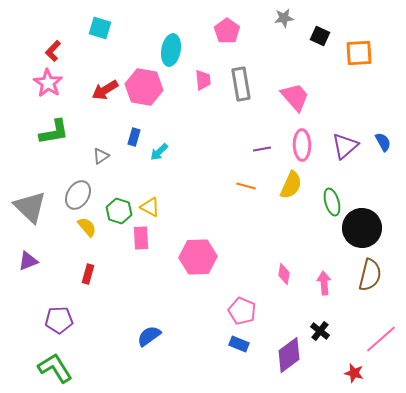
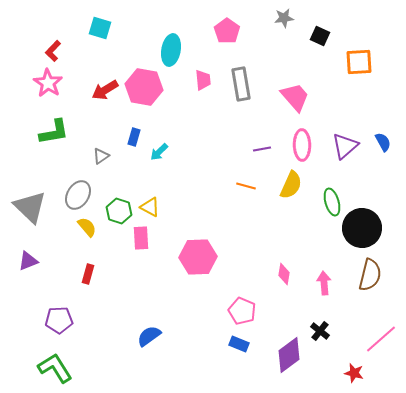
orange square at (359, 53): moved 9 px down
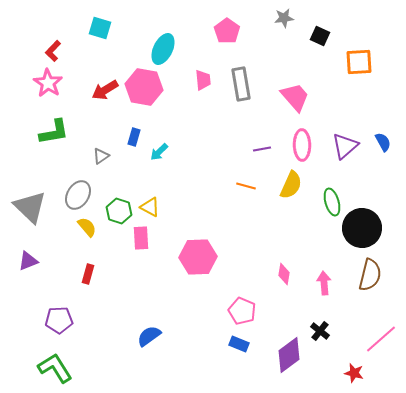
cyan ellipse at (171, 50): moved 8 px left, 1 px up; rotated 16 degrees clockwise
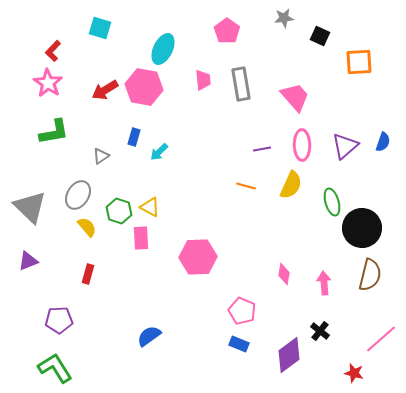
blue semicircle at (383, 142): rotated 48 degrees clockwise
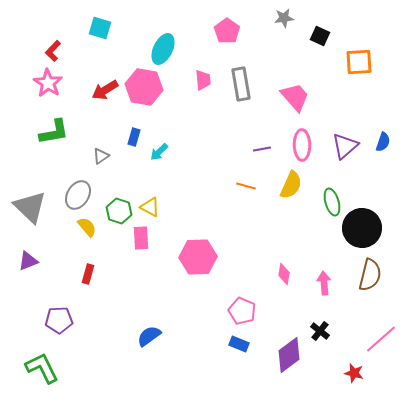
green L-shape at (55, 368): moved 13 px left; rotated 6 degrees clockwise
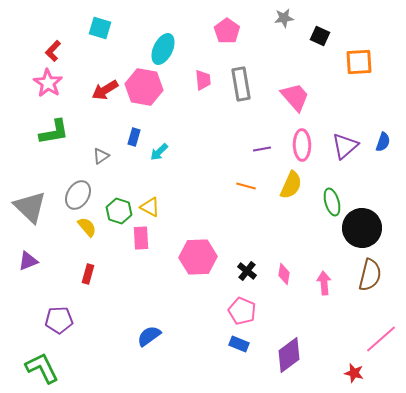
black cross at (320, 331): moved 73 px left, 60 px up
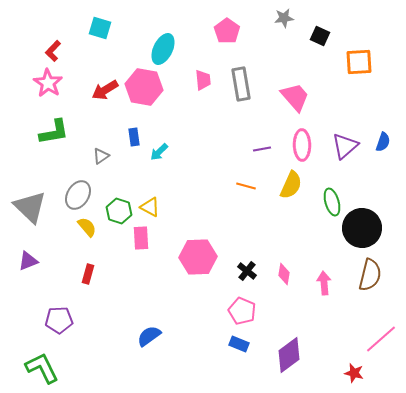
blue rectangle at (134, 137): rotated 24 degrees counterclockwise
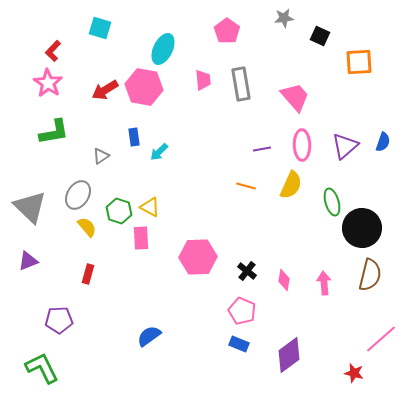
pink diamond at (284, 274): moved 6 px down
